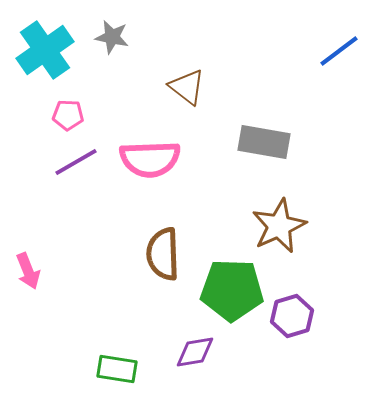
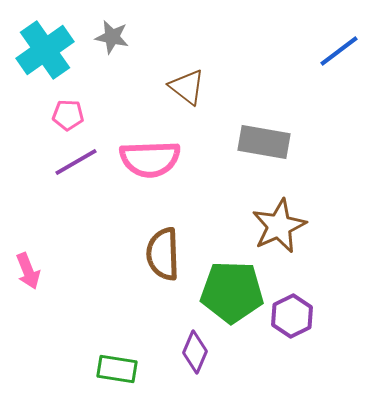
green pentagon: moved 2 px down
purple hexagon: rotated 9 degrees counterclockwise
purple diamond: rotated 57 degrees counterclockwise
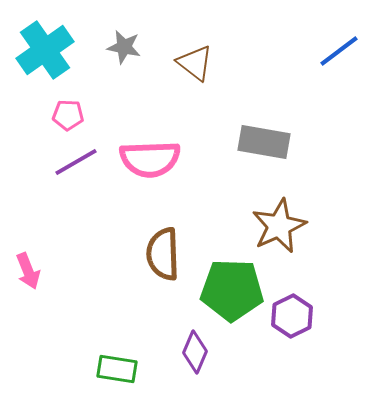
gray star: moved 12 px right, 10 px down
brown triangle: moved 8 px right, 24 px up
green pentagon: moved 2 px up
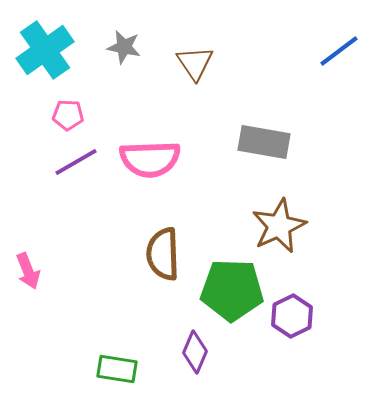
brown triangle: rotated 18 degrees clockwise
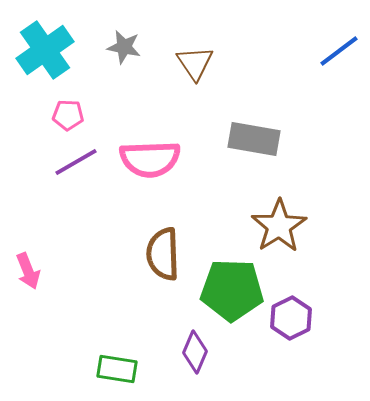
gray rectangle: moved 10 px left, 3 px up
brown star: rotated 8 degrees counterclockwise
purple hexagon: moved 1 px left, 2 px down
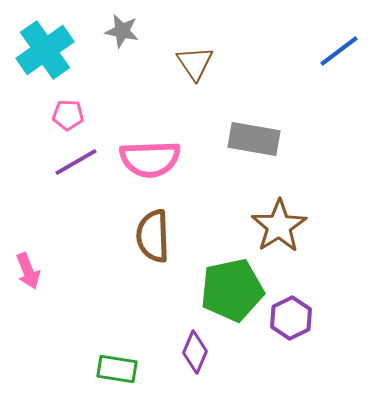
gray star: moved 2 px left, 16 px up
brown semicircle: moved 10 px left, 18 px up
green pentagon: rotated 14 degrees counterclockwise
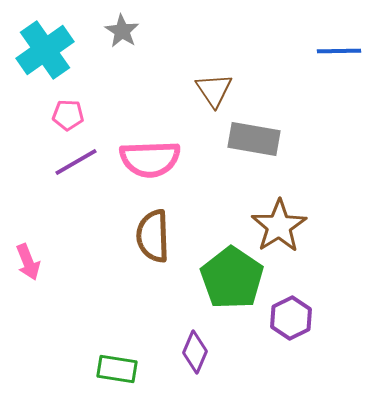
gray star: rotated 20 degrees clockwise
blue line: rotated 36 degrees clockwise
brown triangle: moved 19 px right, 27 px down
pink arrow: moved 9 px up
green pentagon: moved 12 px up; rotated 26 degrees counterclockwise
